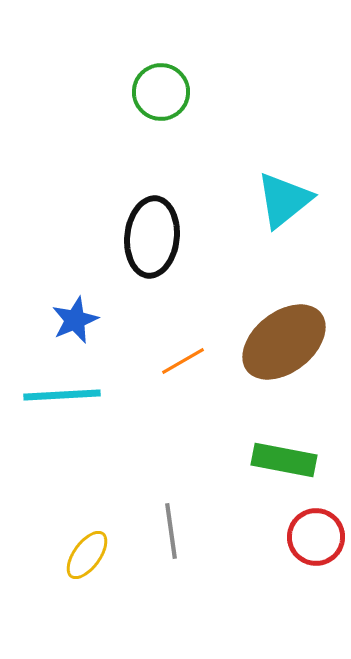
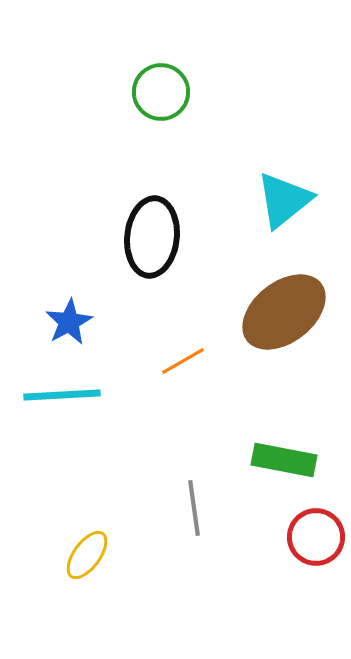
blue star: moved 6 px left, 2 px down; rotated 6 degrees counterclockwise
brown ellipse: moved 30 px up
gray line: moved 23 px right, 23 px up
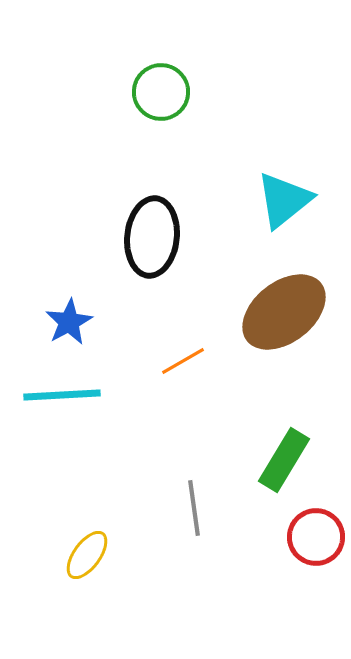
green rectangle: rotated 70 degrees counterclockwise
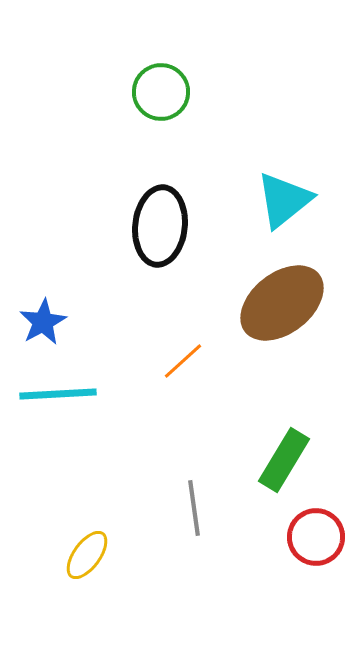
black ellipse: moved 8 px right, 11 px up
brown ellipse: moved 2 px left, 9 px up
blue star: moved 26 px left
orange line: rotated 12 degrees counterclockwise
cyan line: moved 4 px left, 1 px up
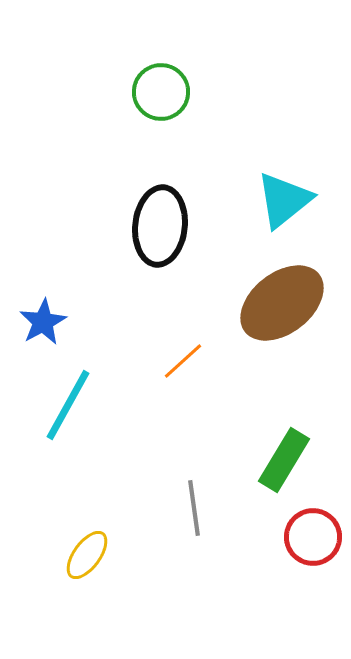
cyan line: moved 10 px right, 11 px down; rotated 58 degrees counterclockwise
red circle: moved 3 px left
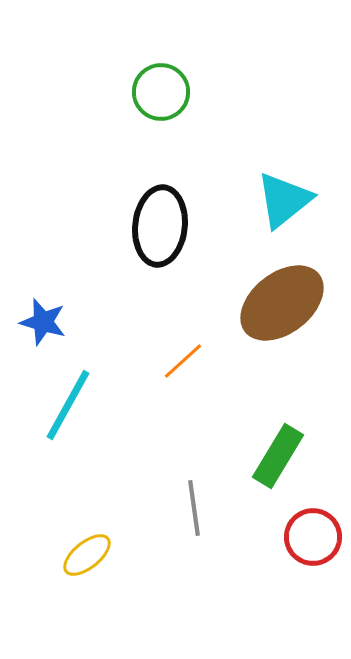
blue star: rotated 27 degrees counterclockwise
green rectangle: moved 6 px left, 4 px up
yellow ellipse: rotated 15 degrees clockwise
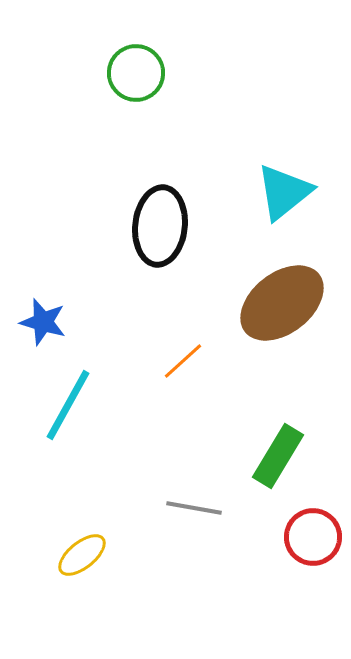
green circle: moved 25 px left, 19 px up
cyan triangle: moved 8 px up
gray line: rotated 72 degrees counterclockwise
yellow ellipse: moved 5 px left
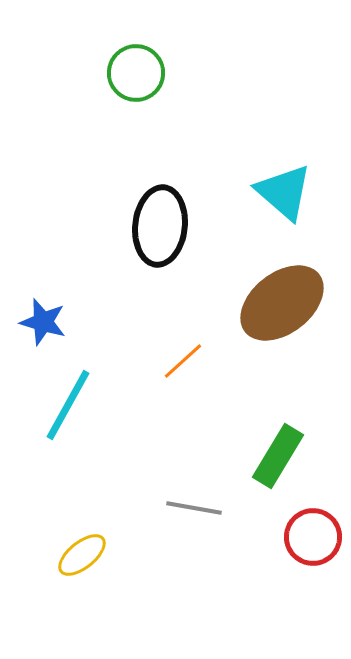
cyan triangle: rotated 40 degrees counterclockwise
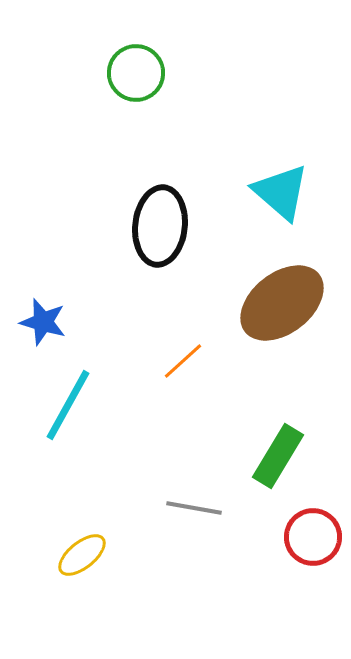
cyan triangle: moved 3 px left
